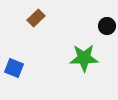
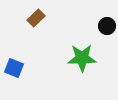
green star: moved 2 px left
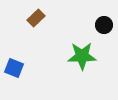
black circle: moved 3 px left, 1 px up
green star: moved 2 px up
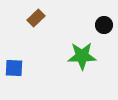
blue square: rotated 18 degrees counterclockwise
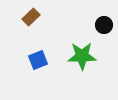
brown rectangle: moved 5 px left, 1 px up
blue square: moved 24 px right, 8 px up; rotated 24 degrees counterclockwise
